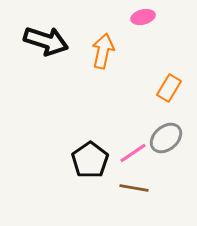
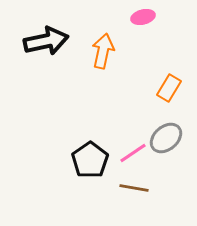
black arrow: rotated 30 degrees counterclockwise
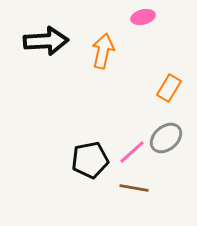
black arrow: rotated 9 degrees clockwise
pink line: moved 1 px left, 1 px up; rotated 8 degrees counterclockwise
black pentagon: rotated 24 degrees clockwise
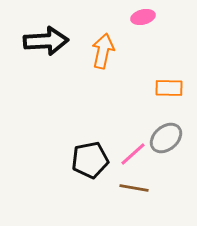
orange rectangle: rotated 60 degrees clockwise
pink line: moved 1 px right, 2 px down
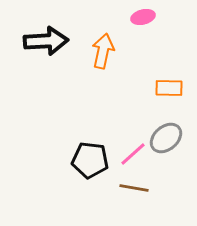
black pentagon: rotated 18 degrees clockwise
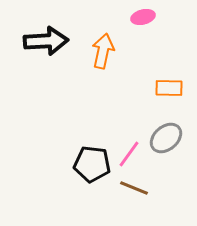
pink line: moved 4 px left; rotated 12 degrees counterclockwise
black pentagon: moved 2 px right, 4 px down
brown line: rotated 12 degrees clockwise
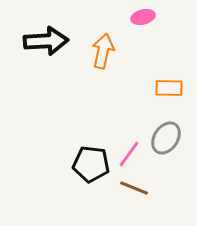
gray ellipse: rotated 16 degrees counterclockwise
black pentagon: moved 1 px left
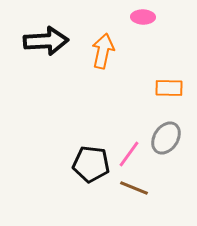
pink ellipse: rotated 15 degrees clockwise
